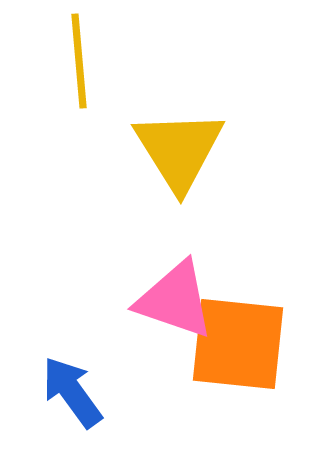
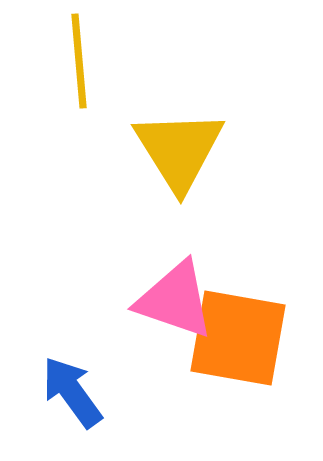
orange square: moved 6 px up; rotated 4 degrees clockwise
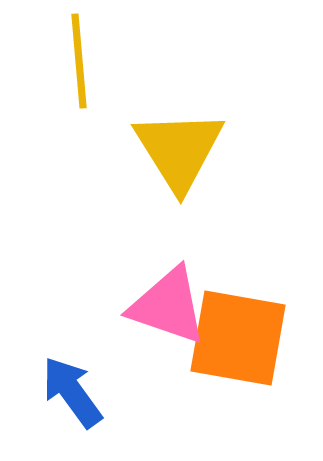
pink triangle: moved 7 px left, 6 px down
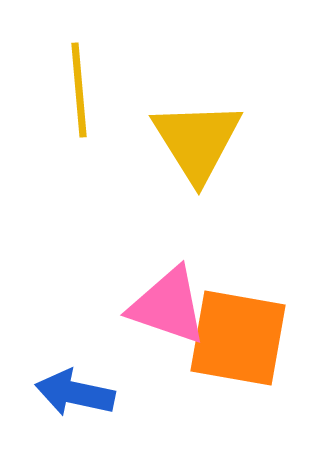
yellow line: moved 29 px down
yellow triangle: moved 18 px right, 9 px up
blue arrow: moved 3 px right, 1 px down; rotated 42 degrees counterclockwise
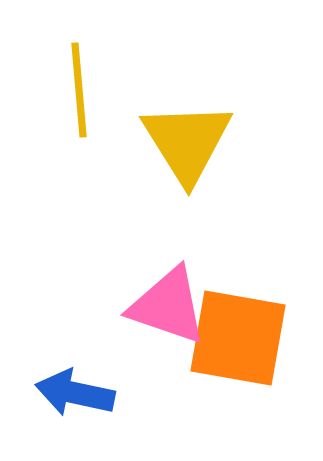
yellow triangle: moved 10 px left, 1 px down
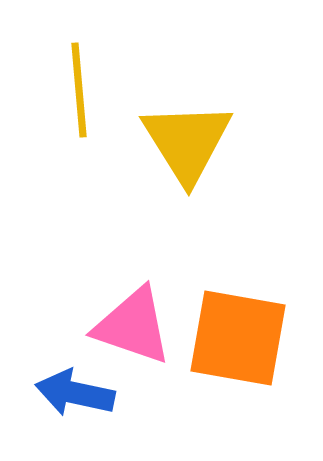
pink triangle: moved 35 px left, 20 px down
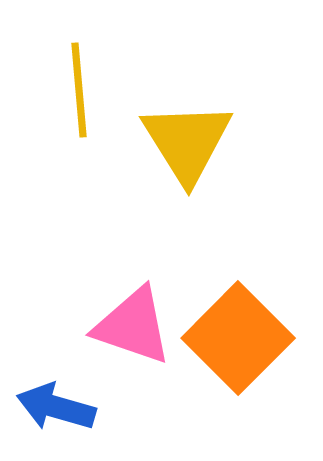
orange square: rotated 35 degrees clockwise
blue arrow: moved 19 px left, 14 px down; rotated 4 degrees clockwise
